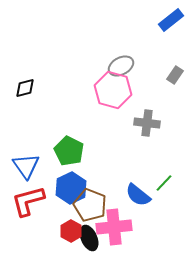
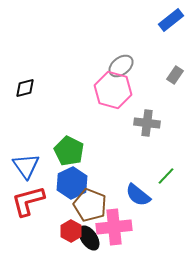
gray ellipse: rotated 10 degrees counterclockwise
green line: moved 2 px right, 7 px up
blue hexagon: moved 1 px right, 5 px up
black ellipse: rotated 10 degrees counterclockwise
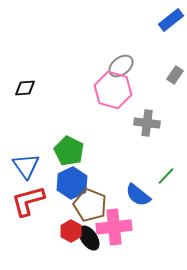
black diamond: rotated 10 degrees clockwise
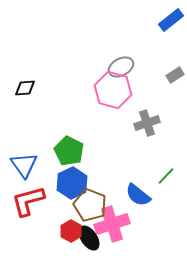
gray ellipse: moved 1 px down; rotated 10 degrees clockwise
gray rectangle: rotated 24 degrees clockwise
gray cross: rotated 25 degrees counterclockwise
blue triangle: moved 2 px left, 1 px up
pink cross: moved 2 px left, 3 px up; rotated 12 degrees counterclockwise
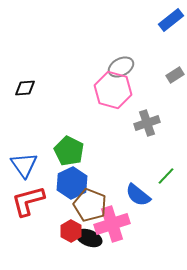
black ellipse: rotated 35 degrees counterclockwise
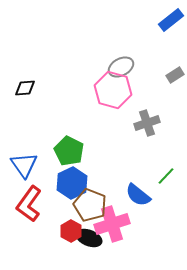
red L-shape: moved 1 px right, 3 px down; rotated 39 degrees counterclockwise
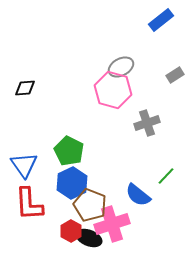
blue rectangle: moved 10 px left
red L-shape: rotated 39 degrees counterclockwise
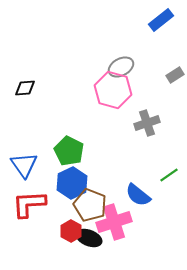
green line: moved 3 px right, 1 px up; rotated 12 degrees clockwise
red L-shape: rotated 90 degrees clockwise
pink cross: moved 2 px right, 2 px up
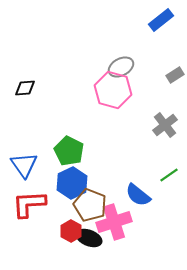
gray cross: moved 18 px right, 2 px down; rotated 20 degrees counterclockwise
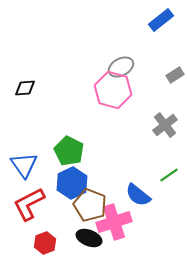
red L-shape: rotated 24 degrees counterclockwise
red hexagon: moved 26 px left, 12 px down; rotated 10 degrees clockwise
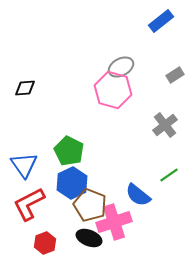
blue rectangle: moved 1 px down
